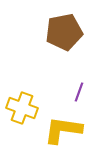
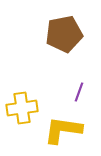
brown pentagon: moved 2 px down
yellow cross: rotated 28 degrees counterclockwise
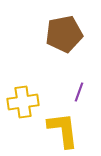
yellow cross: moved 1 px right, 6 px up
yellow L-shape: rotated 75 degrees clockwise
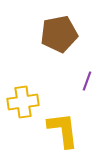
brown pentagon: moved 5 px left
purple line: moved 8 px right, 11 px up
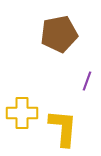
yellow cross: moved 1 px left, 11 px down; rotated 8 degrees clockwise
yellow L-shape: moved 2 px up; rotated 12 degrees clockwise
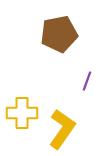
yellow L-shape: moved 1 px left, 1 px down; rotated 30 degrees clockwise
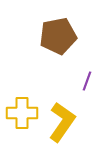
brown pentagon: moved 1 px left, 2 px down
yellow L-shape: moved 7 px up
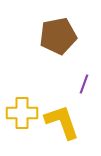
purple line: moved 3 px left, 3 px down
yellow L-shape: rotated 54 degrees counterclockwise
